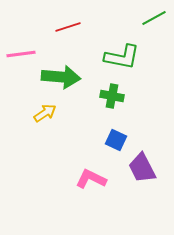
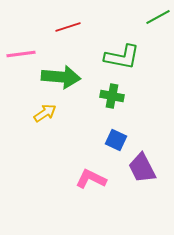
green line: moved 4 px right, 1 px up
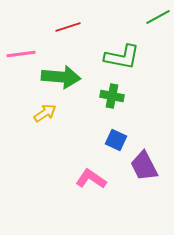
purple trapezoid: moved 2 px right, 2 px up
pink L-shape: rotated 8 degrees clockwise
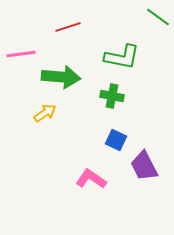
green line: rotated 65 degrees clockwise
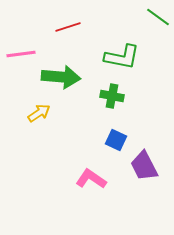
yellow arrow: moved 6 px left
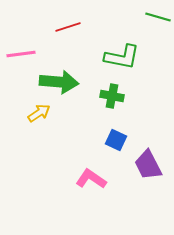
green line: rotated 20 degrees counterclockwise
green arrow: moved 2 px left, 5 px down
purple trapezoid: moved 4 px right, 1 px up
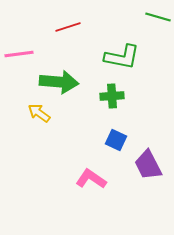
pink line: moved 2 px left
green cross: rotated 15 degrees counterclockwise
yellow arrow: rotated 110 degrees counterclockwise
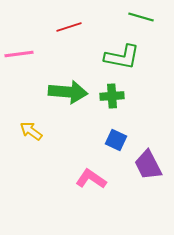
green line: moved 17 px left
red line: moved 1 px right
green arrow: moved 9 px right, 10 px down
yellow arrow: moved 8 px left, 18 px down
